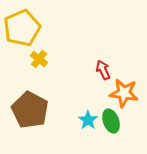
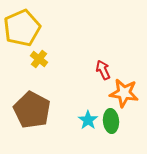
brown pentagon: moved 2 px right
green ellipse: rotated 15 degrees clockwise
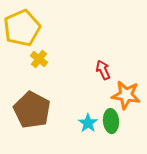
orange star: moved 2 px right, 2 px down
cyan star: moved 3 px down
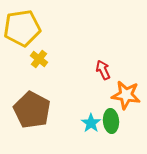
yellow pentagon: rotated 15 degrees clockwise
cyan star: moved 3 px right
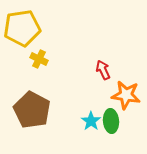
yellow cross: rotated 12 degrees counterclockwise
cyan star: moved 2 px up
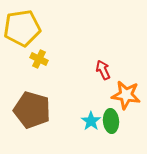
brown pentagon: rotated 12 degrees counterclockwise
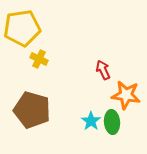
green ellipse: moved 1 px right, 1 px down
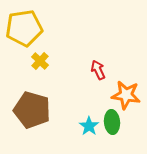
yellow pentagon: moved 2 px right
yellow cross: moved 1 px right, 2 px down; rotated 18 degrees clockwise
red arrow: moved 5 px left
cyan star: moved 2 px left, 5 px down
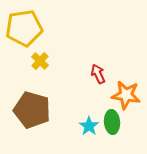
red arrow: moved 4 px down
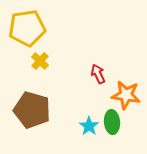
yellow pentagon: moved 3 px right
